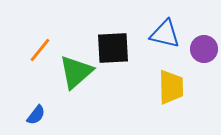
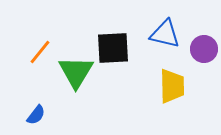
orange line: moved 2 px down
green triangle: rotated 18 degrees counterclockwise
yellow trapezoid: moved 1 px right, 1 px up
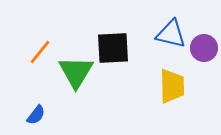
blue triangle: moved 6 px right
purple circle: moved 1 px up
